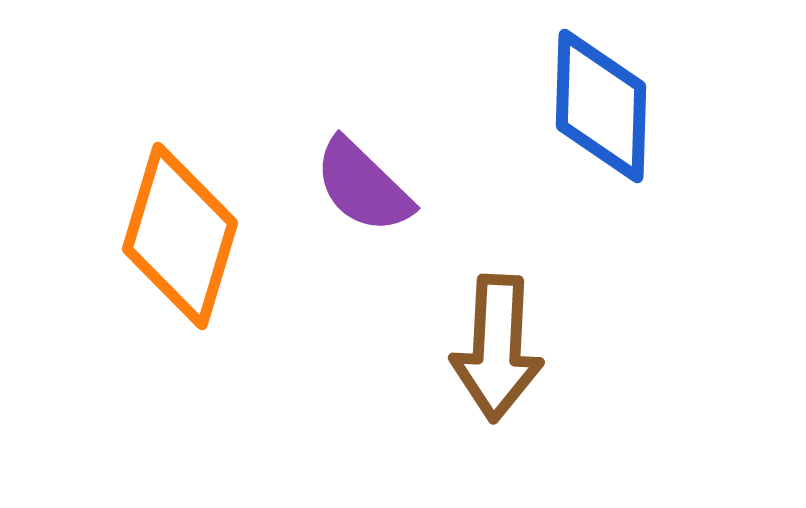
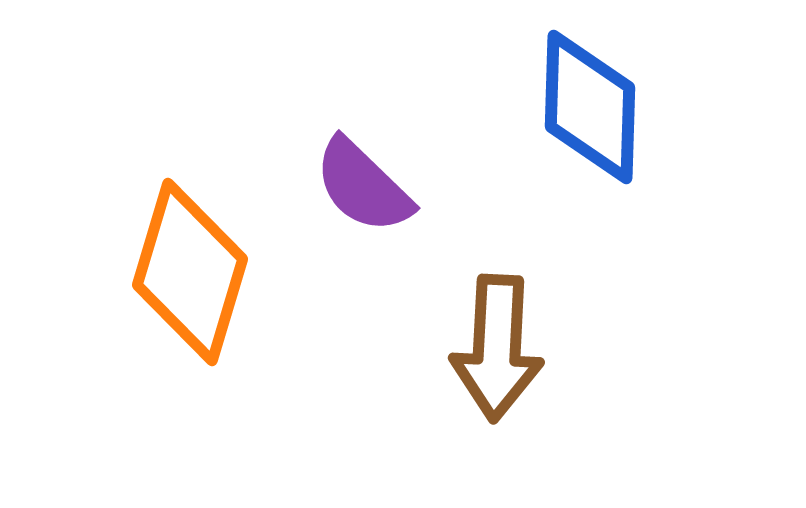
blue diamond: moved 11 px left, 1 px down
orange diamond: moved 10 px right, 36 px down
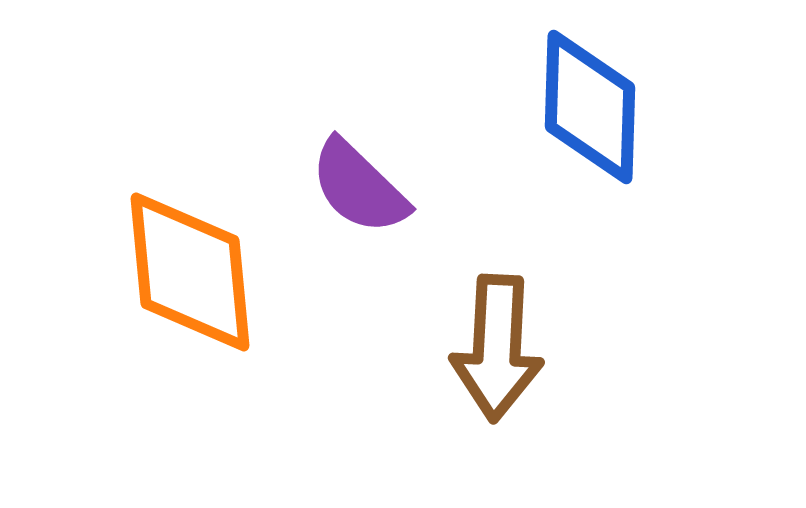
purple semicircle: moved 4 px left, 1 px down
orange diamond: rotated 22 degrees counterclockwise
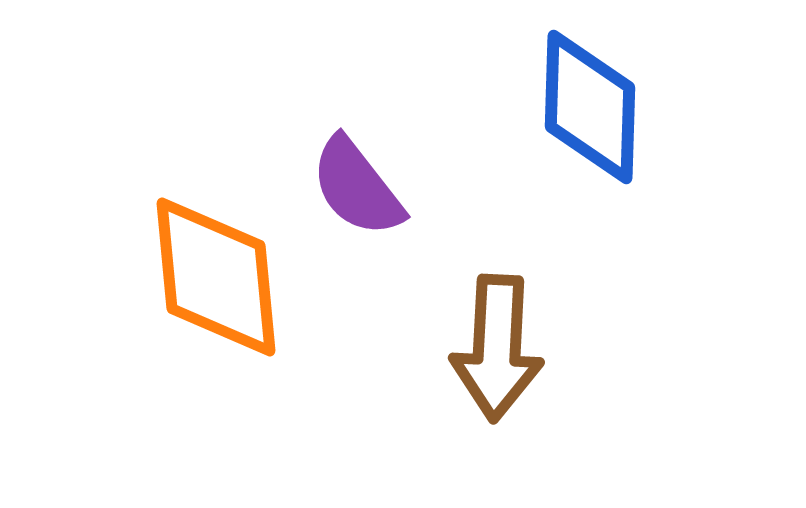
purple semicircle: moved 2 px left; rotated 8 degrees clockwise
orange diamond: moved 26 px right, 5 px down
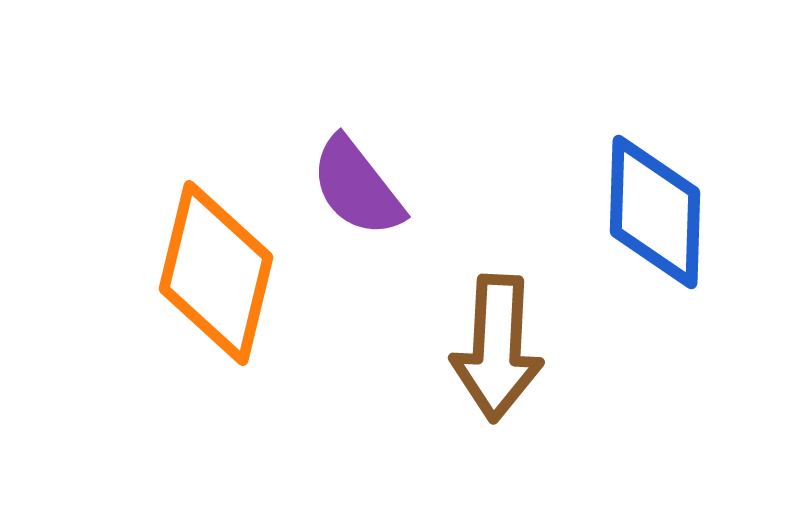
blue diamond: moved 65 px right, 105 px down
orange diamond: moved 4 px up; rotated 19 degrees clockwise
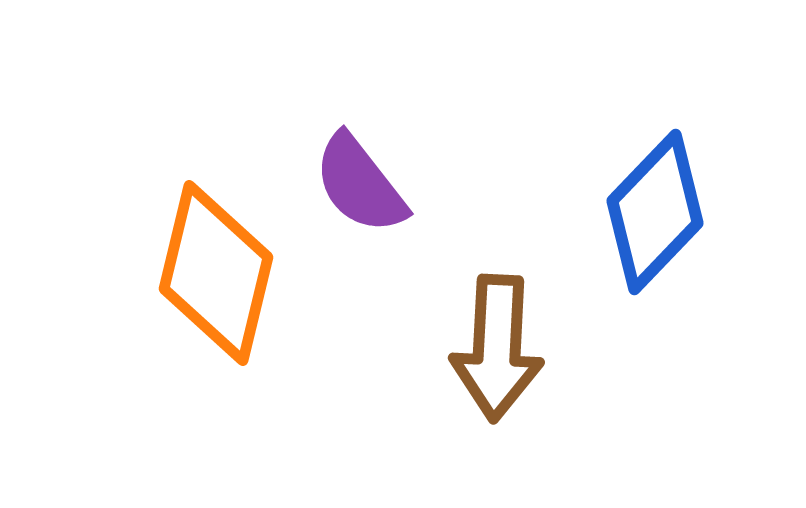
purple semicircle: moved 3 px right, 3 px up
blue diamond: rotated 42 degrees clockwise
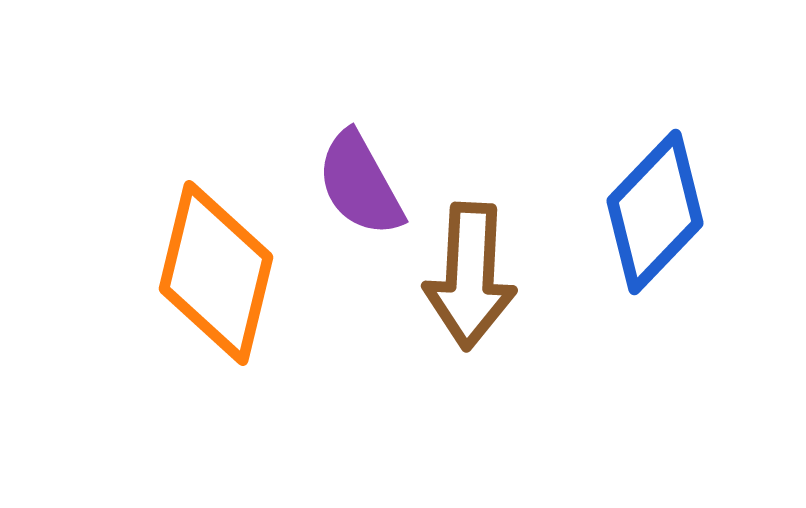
purple semicircle: rotated 9 degrees clockwise
brown arrow: moved 27 px left, 72 px up
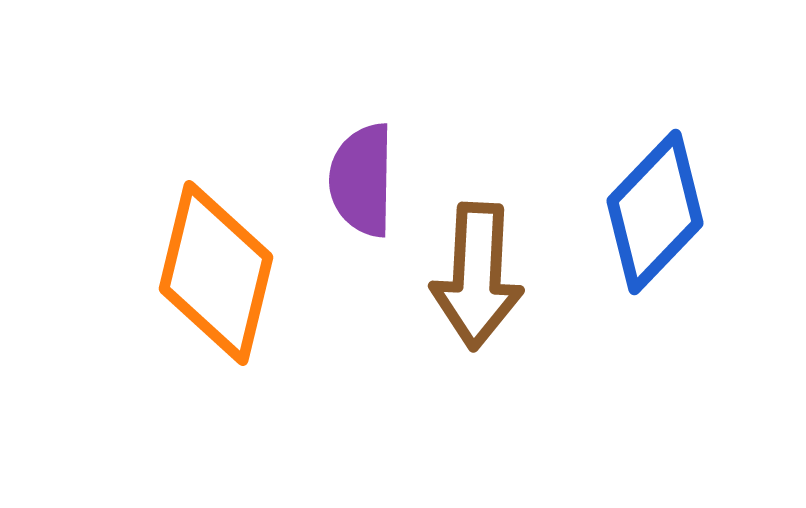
purple semicircle: moved 2 px right, 4 px up; rotated 30 degrees clockwise
brown arrow: moved 7 px right
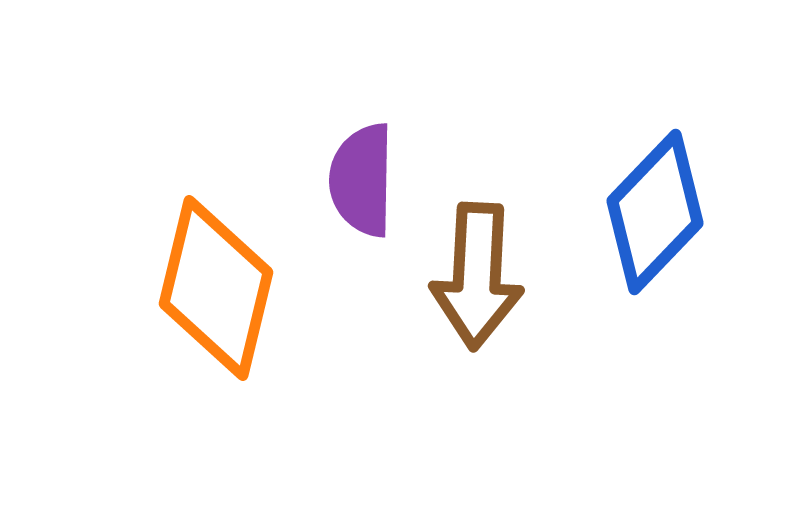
orange diamond: moved 15 px down
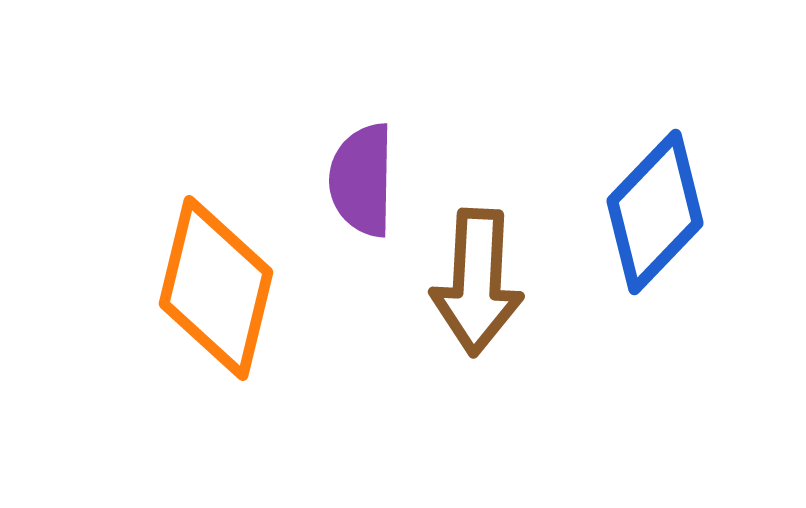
brown arrow: moved 6 px down
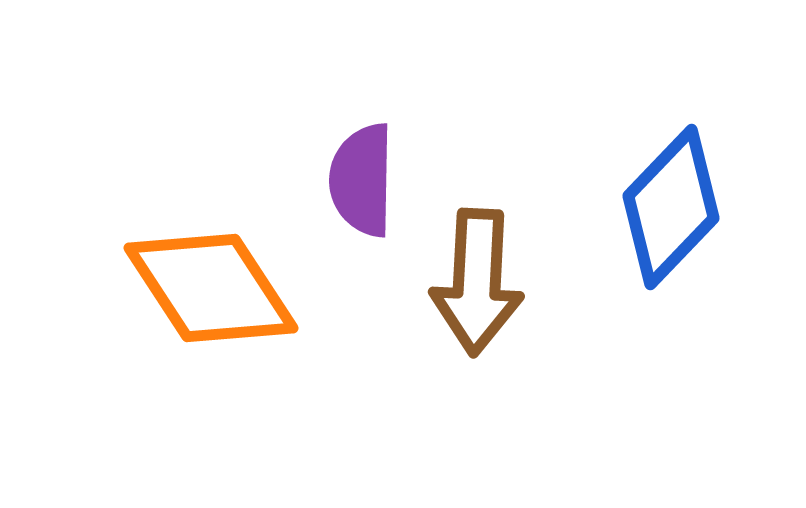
blue diamond: moved 16 px right, 5 px up
orange diamond: moved 5 px left; rotated 47 degrees counterclockwise
